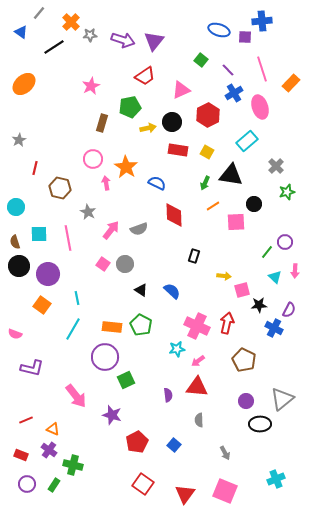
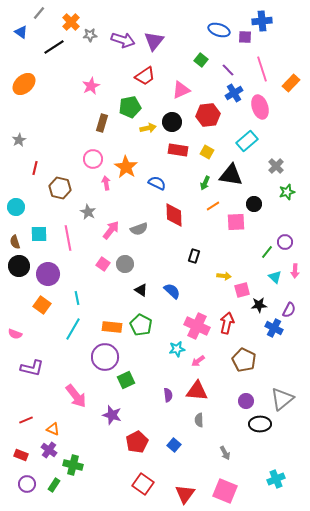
red hexagon at (208, 115): rotated 20 degrees clockwise
red triangle at (197, 387): moved 4 px down
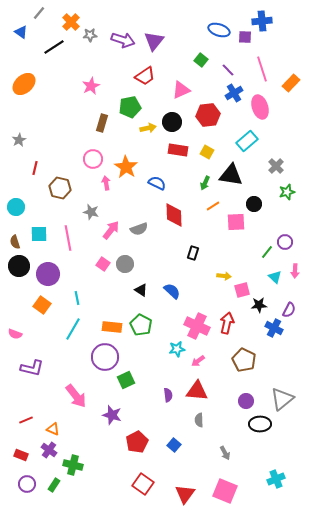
gray star at (88, 212): moved 3 px right; rotated 14 degrees counterclockwise
black rectangle at (194, 256): moved 1 px left, 3 px up
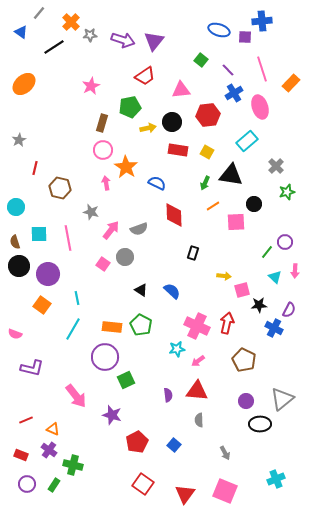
pink triangle at (181, 90): rotated 18 degrees clockwise
pink circle at (93, 159): moved 10 px right, 9 px up
gray circle at (125, 264): moved 7 px up
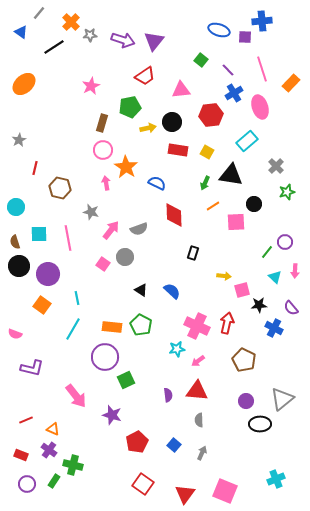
red hexagon at (208, 115): moved 3 px right
purple semicircle at (289, 310): moved 2 px right, 2 px up; rotated 112 degrees clockwise
gray arrow at (225, 453): moved 23 px left; rotated 128 degrees counterclockwise
green rectangle at (54, 485): moved 4 px up
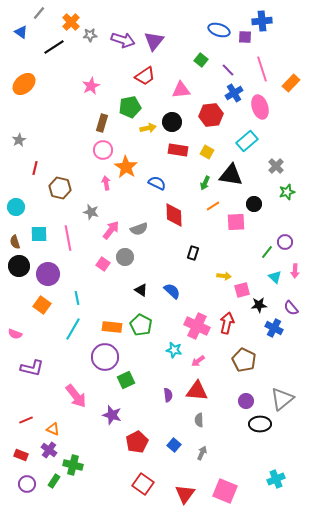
cyan star at (177, 349): moved 3 px left, 1 px down; rotated 21 degrees clockwise
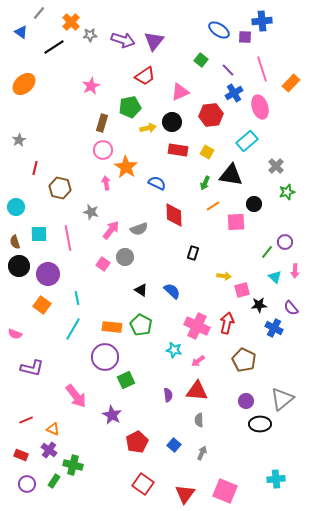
blue ellipse at (219, 30): rotated 15 degrees clockwise
pink triangle at (181, 90): moved 1 px left, 2 px down; rotated 18 degrees counterclockwise
purple star at (112, 415): rotated 12 degrees clockwise
cyan cross at (276, 479): rotated 18 degrees clockwise
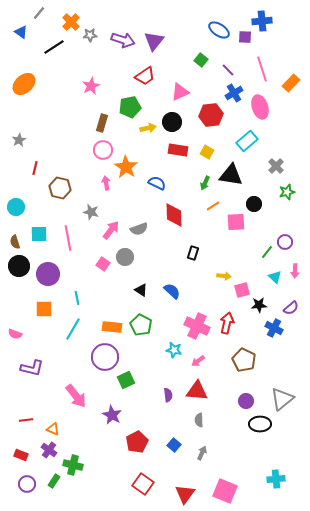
orange square at (42, 305): moved 2 px right, 4 px down; rotated 36 degrees counterclockwise
purple semicircle at (291, 308): rotated 91 degrees counterclockwise
red line at (26, 420): rotated 16 degrees clockwise
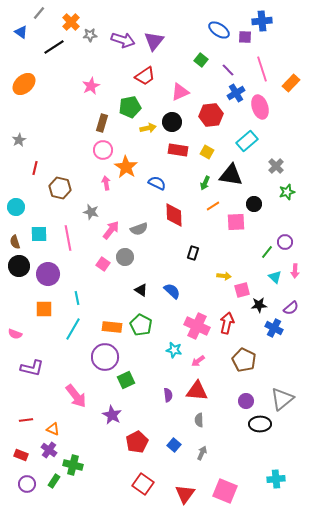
blue cross at (234, 93): moved 2 px right
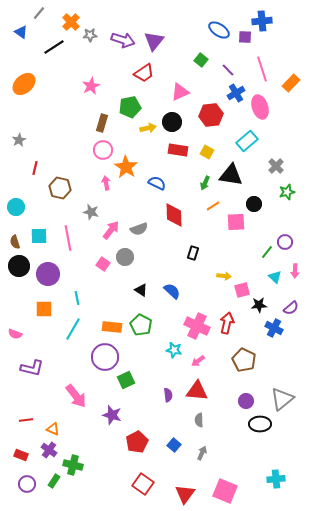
red trapezoid at (145, 76): moved 1 px left, 3 px up
cyan square at (39, 234): moved 2 px down
purple star at (112, 415): rotated 12 degrees counterclockwise
